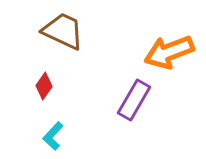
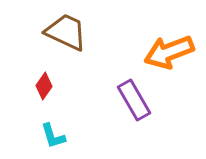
brown trapezoid: moved 3 px right, 1 px down
purple rectangle: rotated 60 degrees counterclockwise
cyan L-shape: rotated 60 degrees counterclockwise
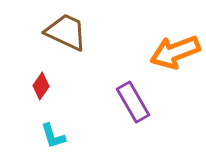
orange arrow: moved 6 px right
red diamond: moved 3 px left
purple rectangle: moved 1 px left, 2 px down
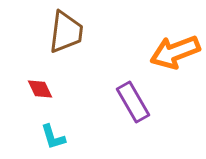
brown trapezoid: rotated 72 degrees clockwise
red diamond: moved 1 px left, 3 px down; rotated 60 degrees counterclockwise
cyan L-shape: moved 1 px down
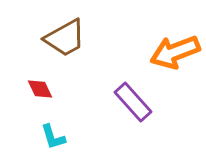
brown trapezoid: moved 1 px left, 6 px down; rotated 54 degrees clockwise
purple rectangle: rotated 12 degrees counterclockwise
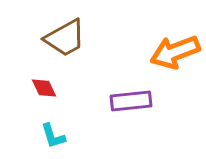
red diamond: moved 4 px right, 1 px up
purple rectangle: moved 2 px left, 1 px up; rotated 54 degrees counterclockwise
cyan L-shape: moved 1 px up
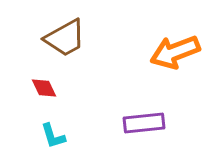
purple rectangle: moved 13 px right, 22 px down
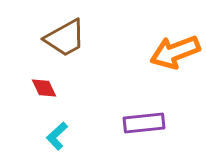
cyan L-shape: moved 4 px right; rotated 64 degrees clockwise
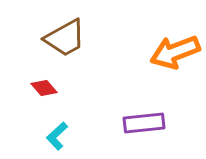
red diamond: rotated 16 degrees counterclockwise
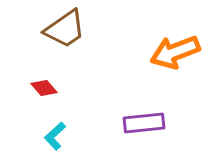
brown trapezoid: moved 9 px up; rotated 6 degrees counterclockwise
cyan L-shape: moved 2 px left
